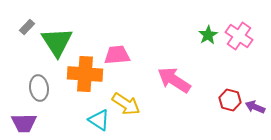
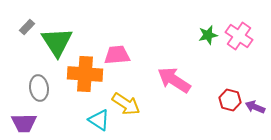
green star: rotated 18 degrees clockwise
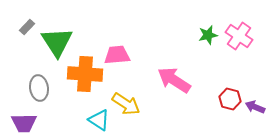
red hexagon: moved 1 px up
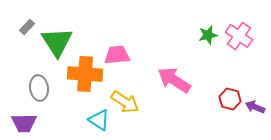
yellow arrow: moved 1 px left, 2 px up
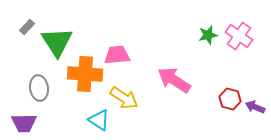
yellow arrow: moved 1 px left, 4 px up
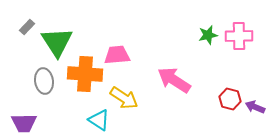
pink cross: rotated 36 degrees counterclockwise
gray ellipse: moved 5 px right, 7 px up
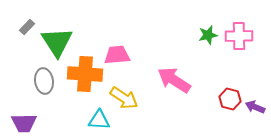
cyan triangle: rotated 30 degrees counterclockwise
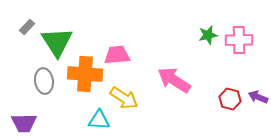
pink cross: moved 4 px down
purple arrow: moved 3 px right, 10 px up
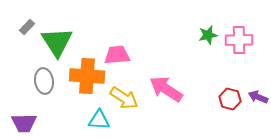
orange cross: moved 2 px right, 2 px down
pink arrow: moved 8 px left, 9 px down
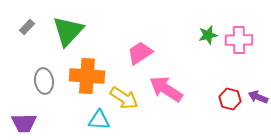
green triangle: moved 11 px right, 11 px up; rotated 16 degrees clockwise
pink trapezoid: moved 23 px right, 2 px up; rotated 28 degrees counterclockwise
